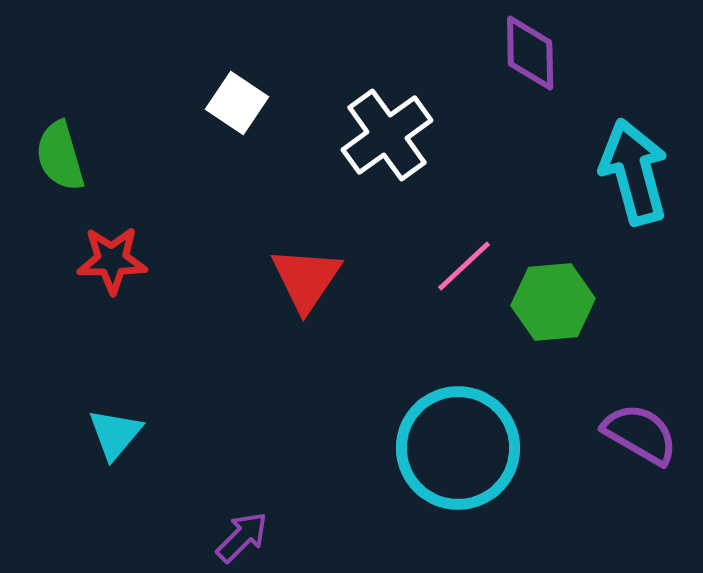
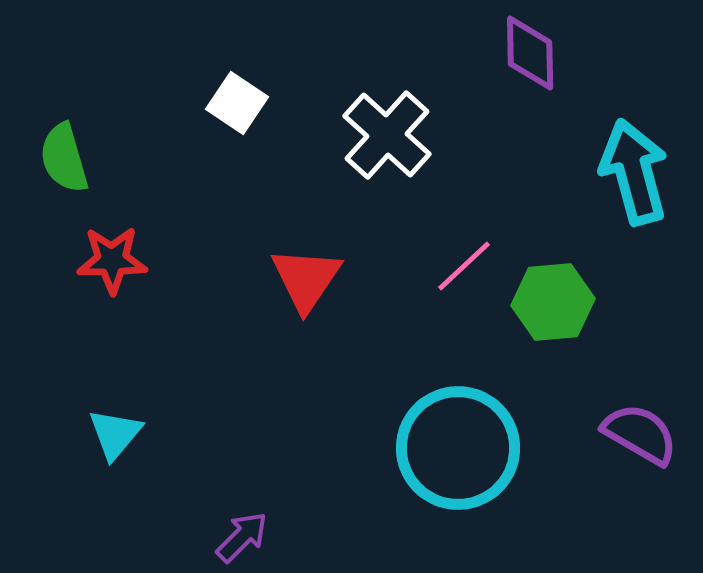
white cross: rotated 12 degrees counterclockwise
green semicircle: moved 4 px right, 2 px down
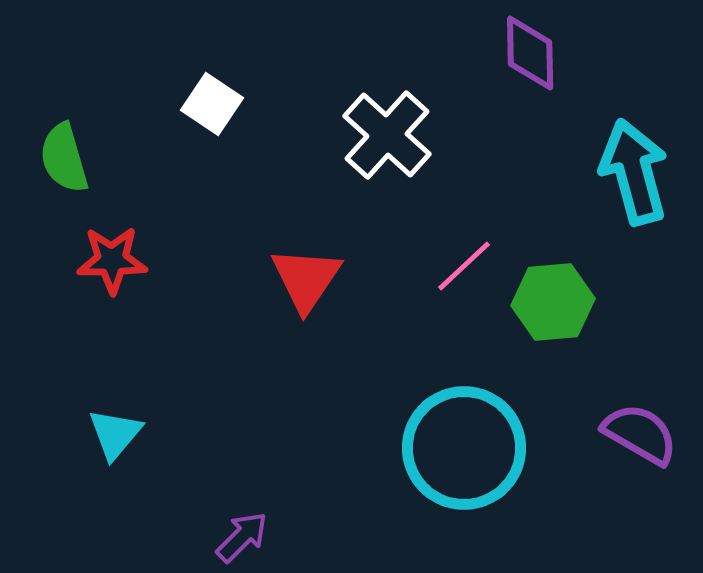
white square: moved 25 px left, 1 px down
cyan circle: moved 6 px right
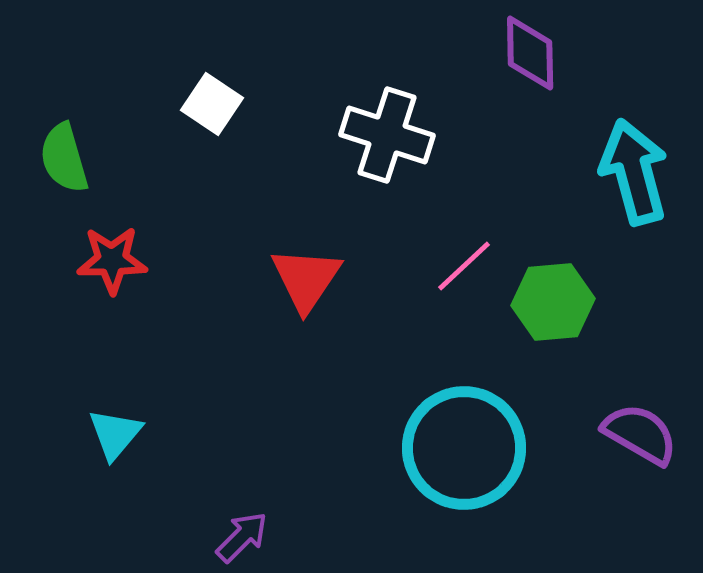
white cross: rotated 24 degrees counterclockwise
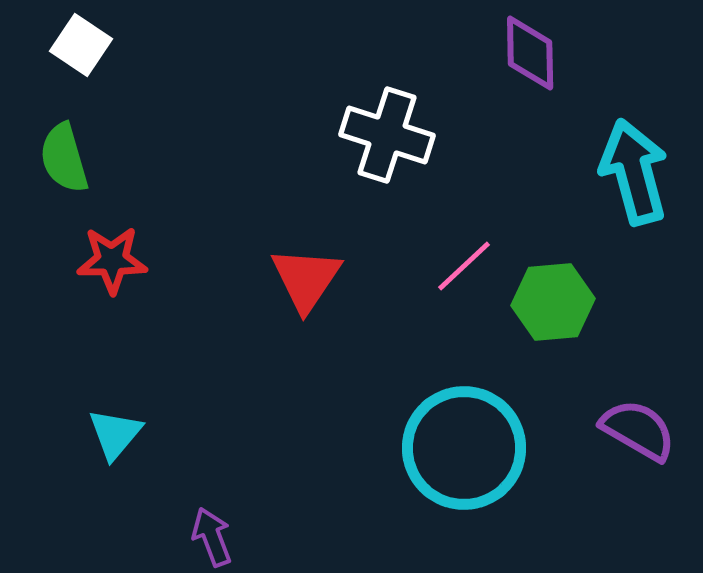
white square: moved 131 px left, 59 px up
purple semicircle: moved 2 px left, 4 px up
purple arrow: moved 30 px left; rotated 66 degrees counterclockwise
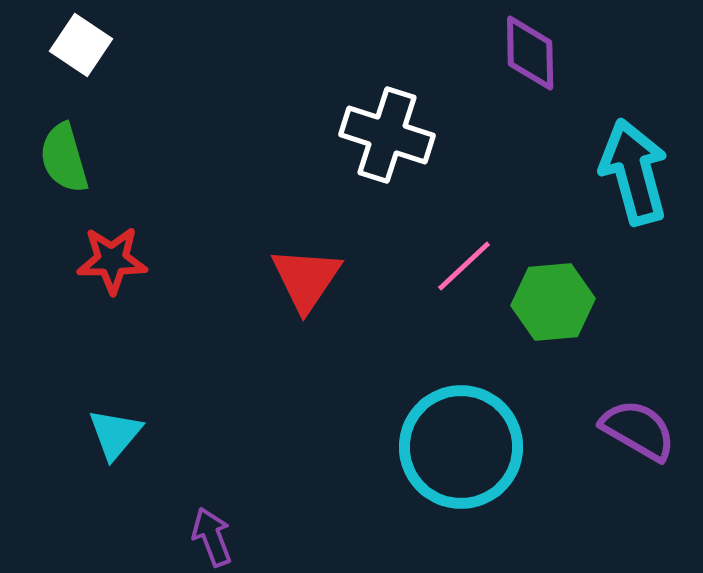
cyan circle: moved 3 px left, 1 px up
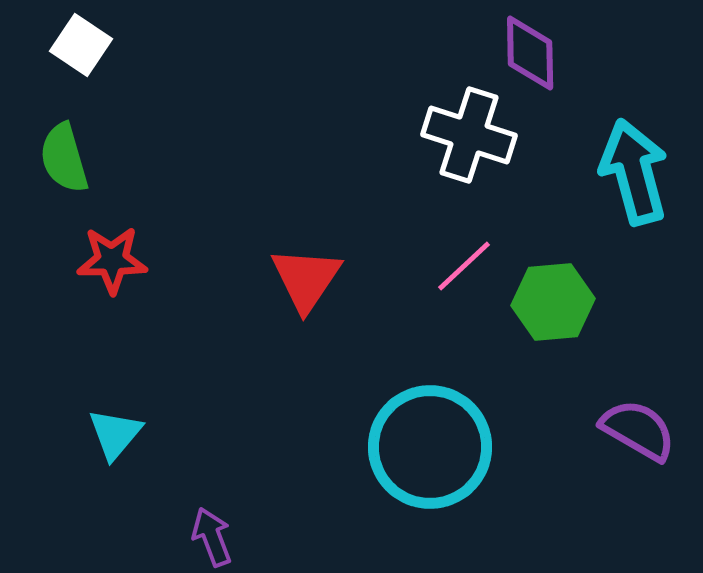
white cross: moved 82 px right
cyan circle: moved 31 px left
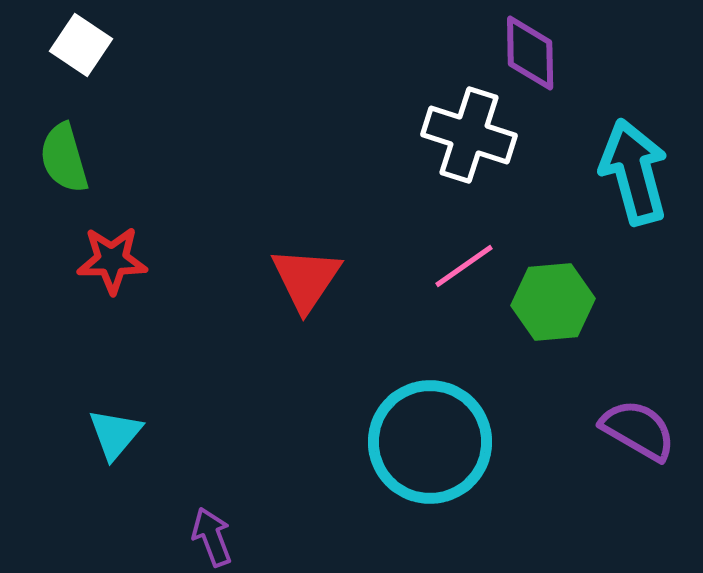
pink line: rotated 8 degrees clockwise
cyan circle: moved 5 px up
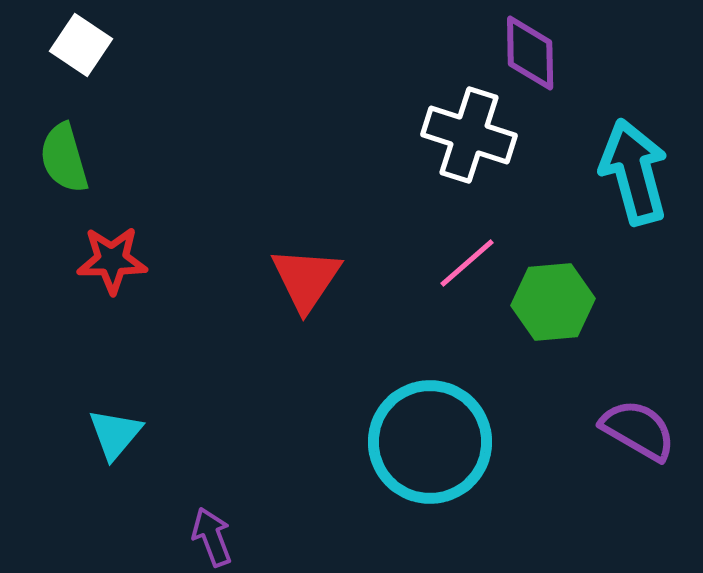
pink line: moved 3 px right, 3 px up; rotated 6 degrees counterclockwise
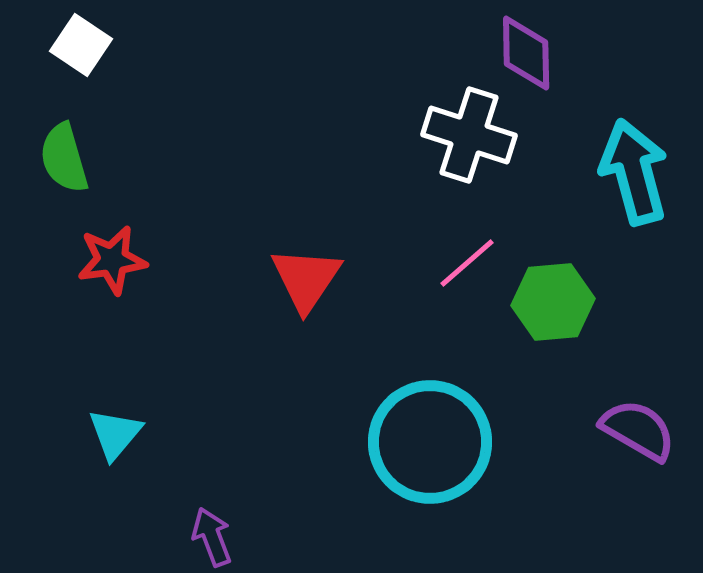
purple diamond: moved 4 px left
red star: rotated 8 degrees counterclockwise
